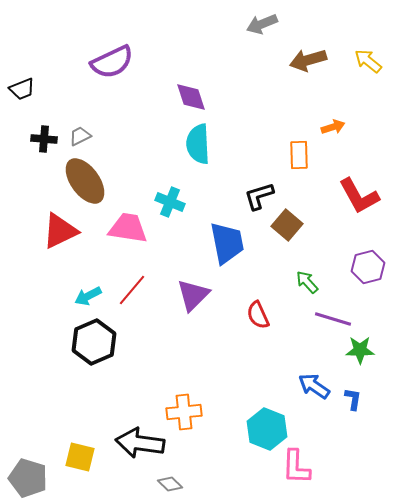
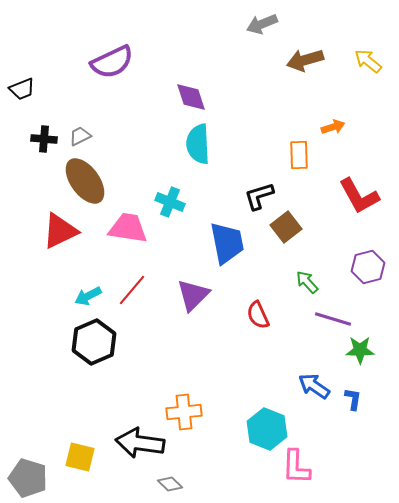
brown arrow: moved 3 px left
brown square: moved 1 px left, 2 px down; rotated 12 degrees clockwise
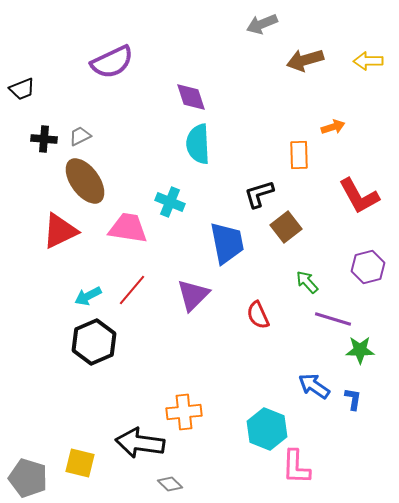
yellow arrow: rotated 40 degrees counterclockwise
black L-shape: moved 2 px up
yellow square: moved 6 px down
